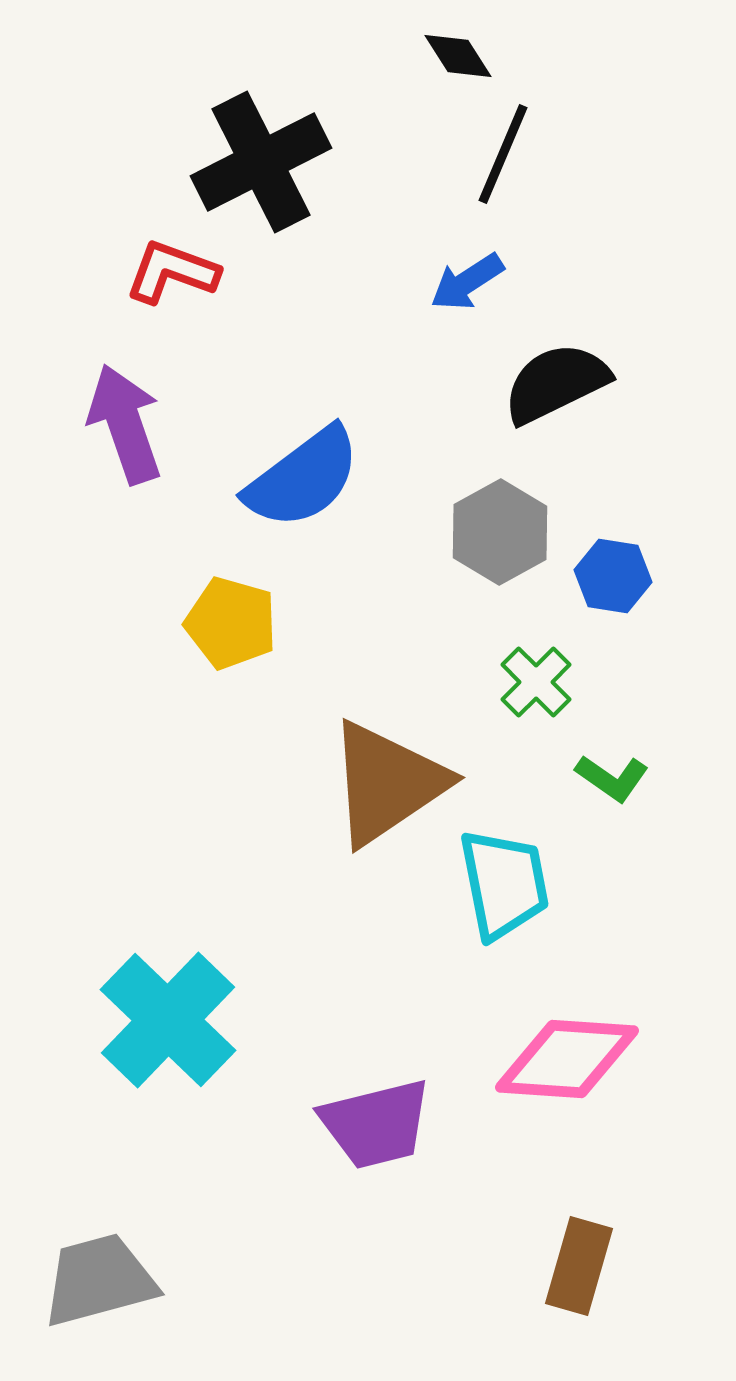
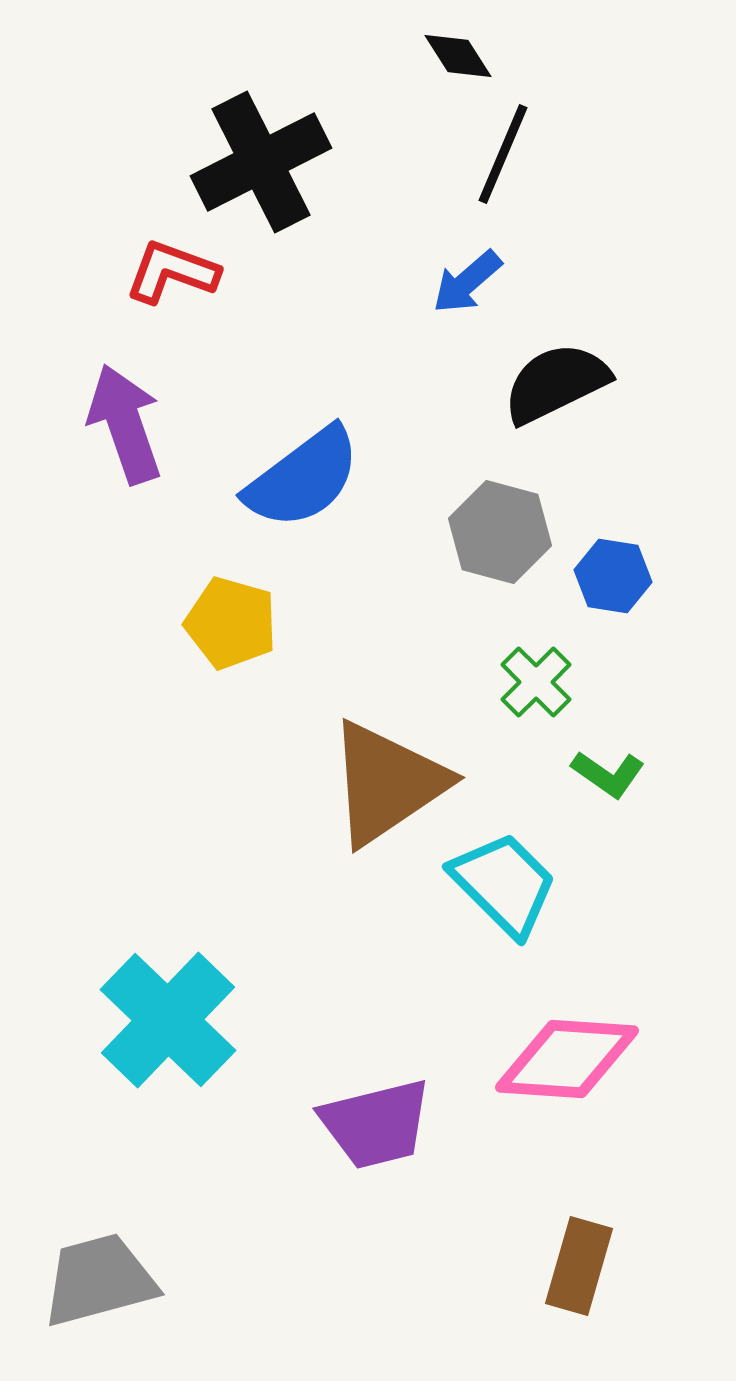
blue arrow: rotated 8 degrees counterclockwise
gray hexagon: rotated 16 degrees counterclockwise
green L-shape: moved 4 px left, 4 px up
cyan trapezoid: rotated 34 degrees counterclockwise
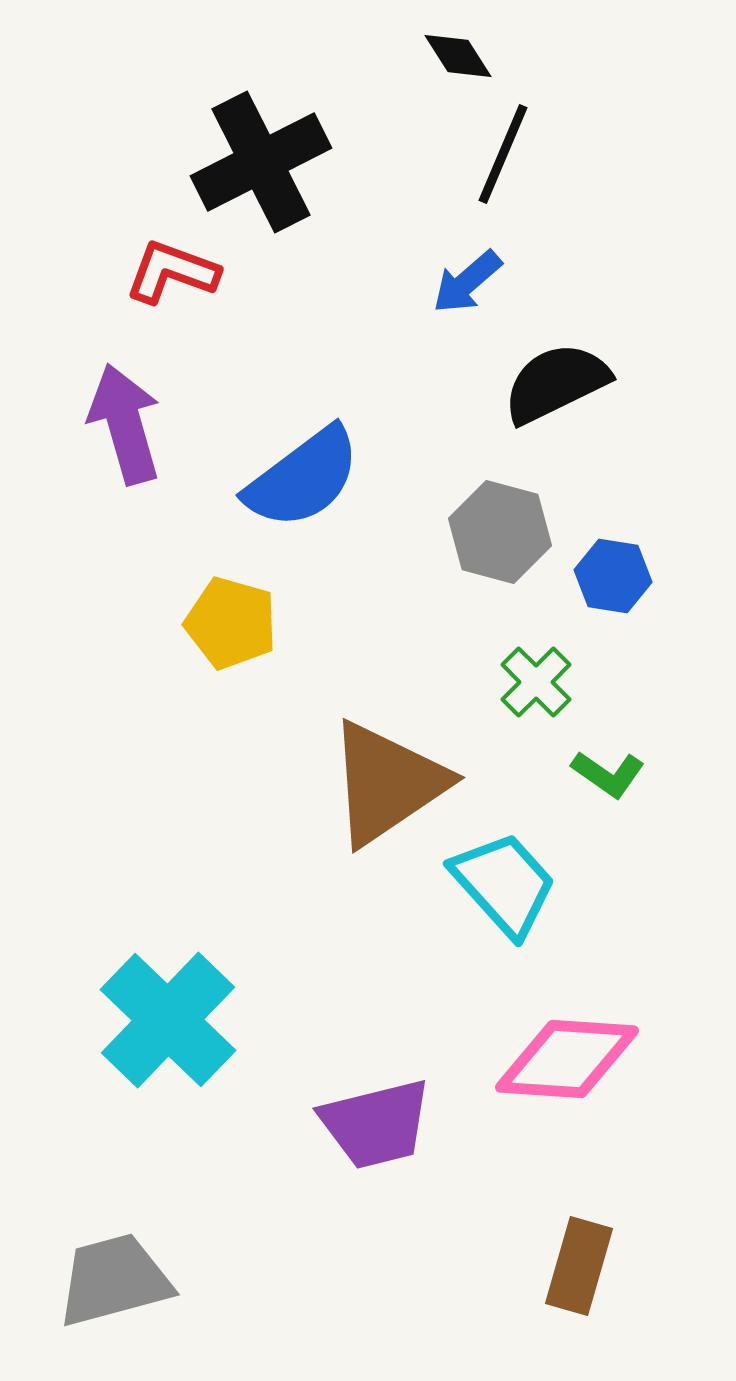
purple arrow: rotated 3 degrees clockwise
cyan trapezoid: rotated 3 degrees clockwise
gray trapezoid: moved 15 px right
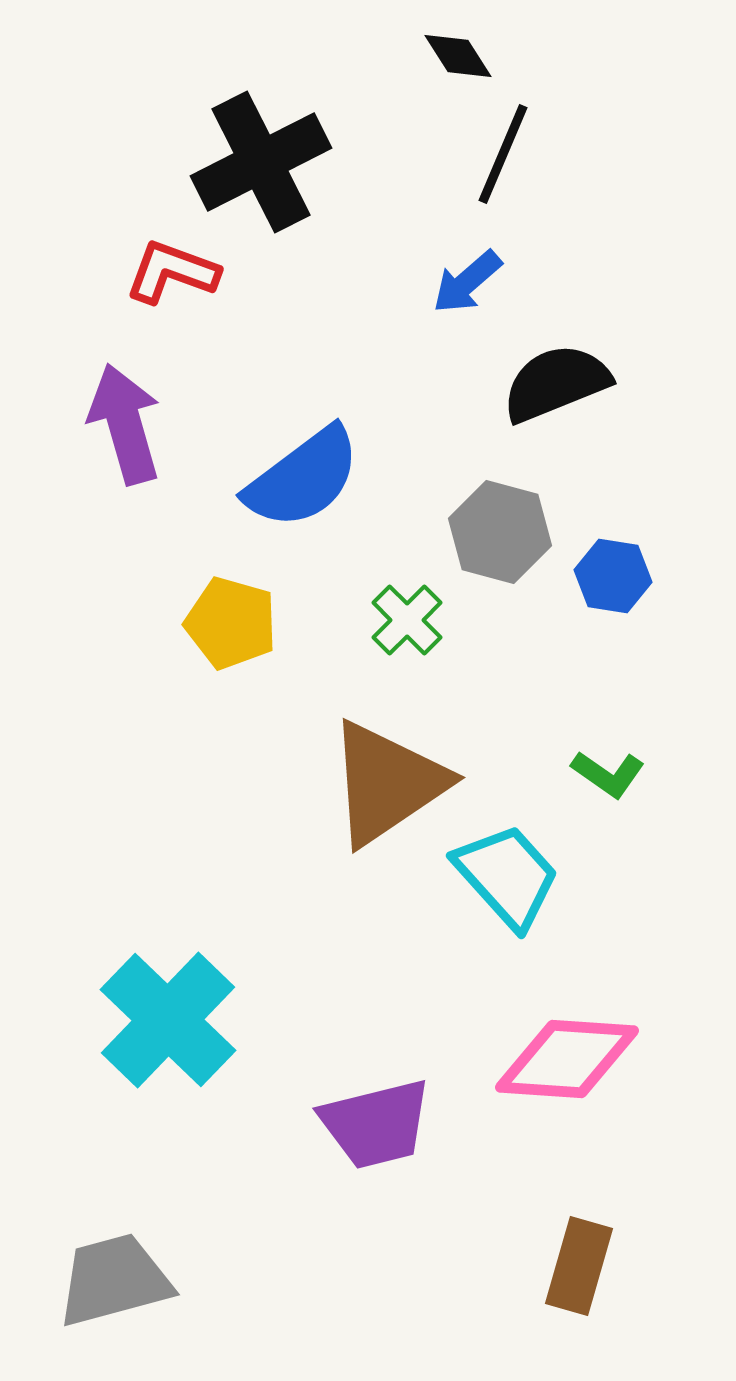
black semicircle: rotated 4 degrees clockwise
green cross: moved 129 px left, 62 px up
cyan trapezoid: moved 3 px right, 8 px up
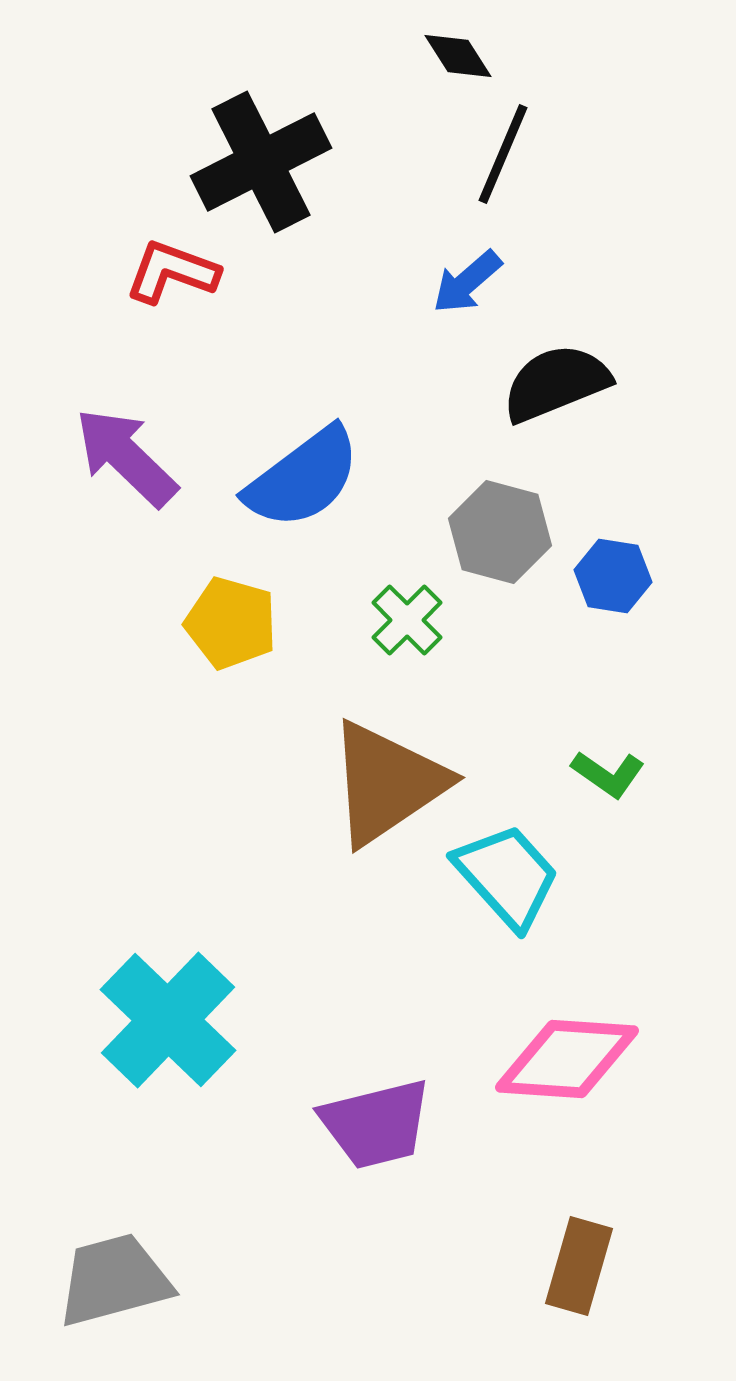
purple arrow: moved 1 px right, 33 px down; rotated 30 degrees counterclockwise
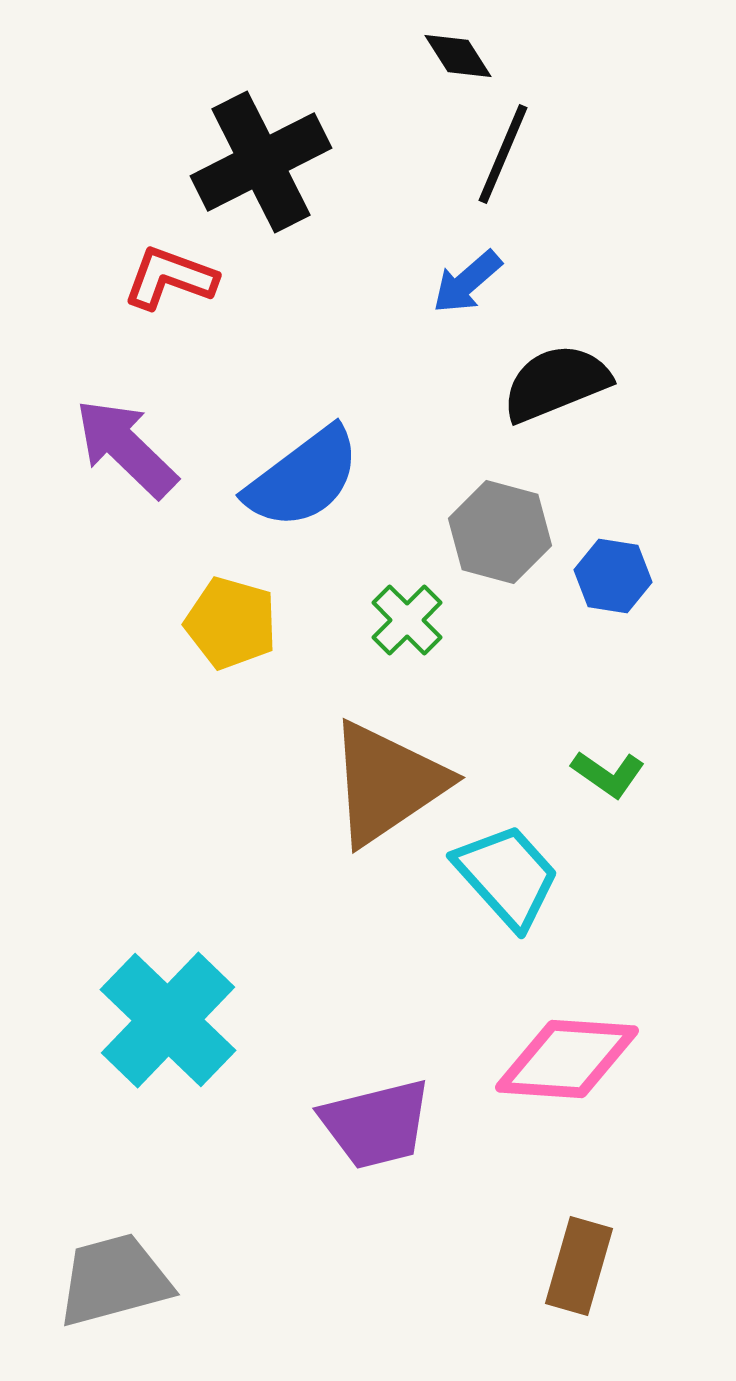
red L-shape: moved 2 px left, 6 px down
purple arrow: moved 9 px up
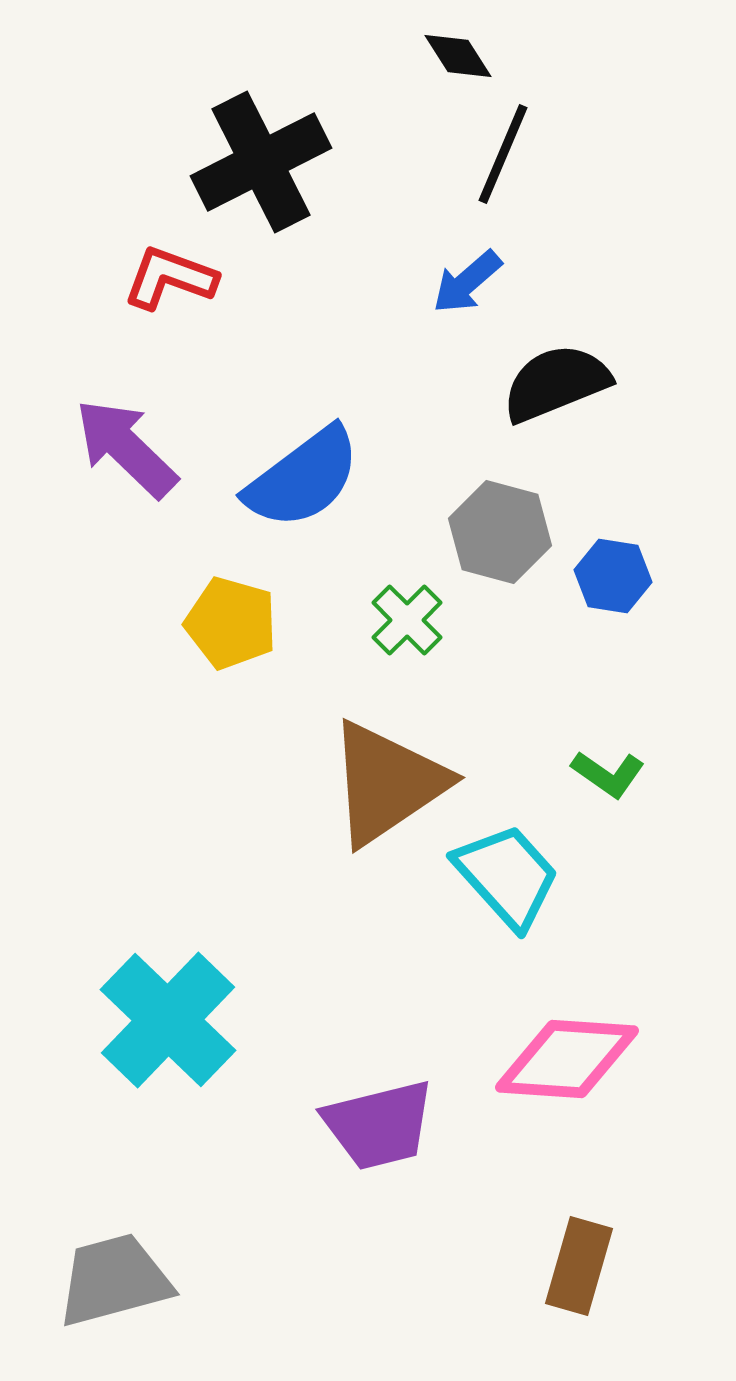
purple trapezoid: moved 3 px right, 1 px down
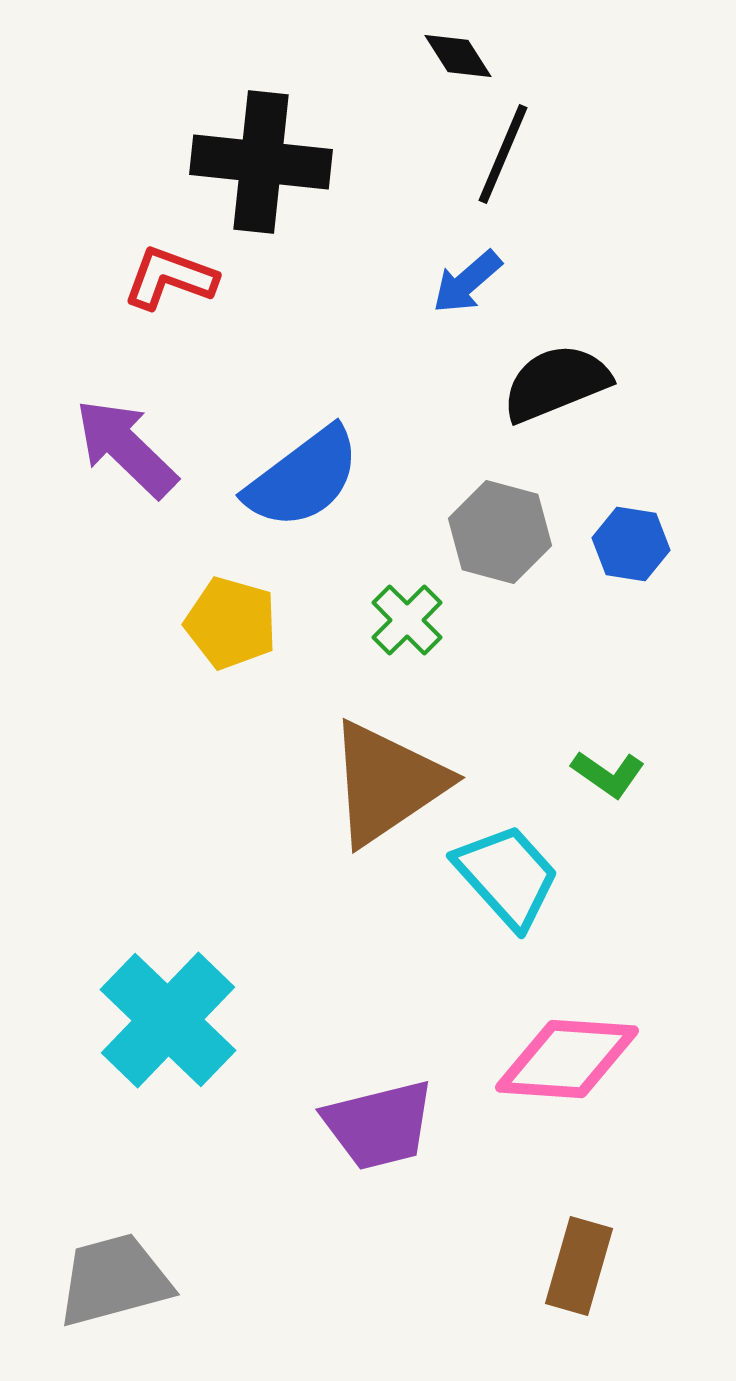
black cross: rotated 33 degrees clockwise
blue hexagon: moved 18 px right, 32 px up
